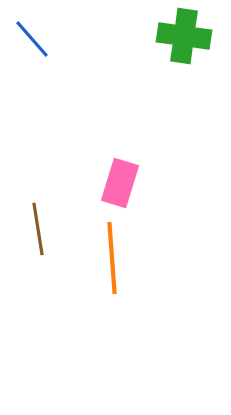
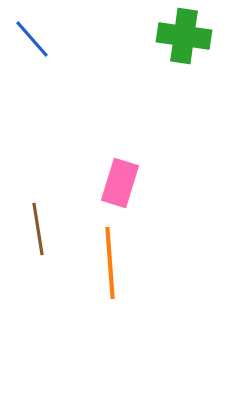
orange line: moved 2 px left, 5 px down
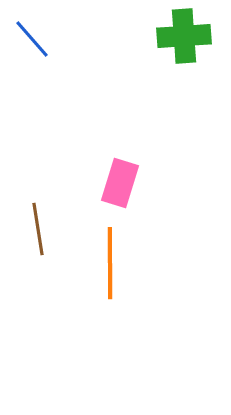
green cross: rotated 12 degrees counterclockwise
orange line: rotated 4 degrees clockwise
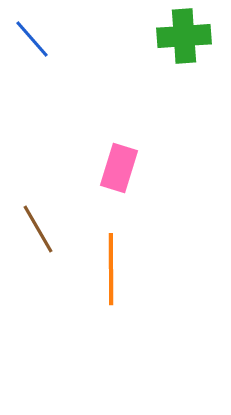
pink rectangle: moved 1 px left, 15 px up
brown line: rotated 21 degrees counterclockwise
orange line: moved 1 px right, 6 px down
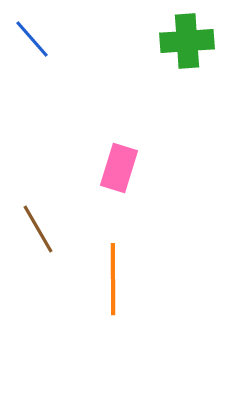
green cross: moved 3 px right, 5 px down
orange line: moved 2 px right, 10 px down
